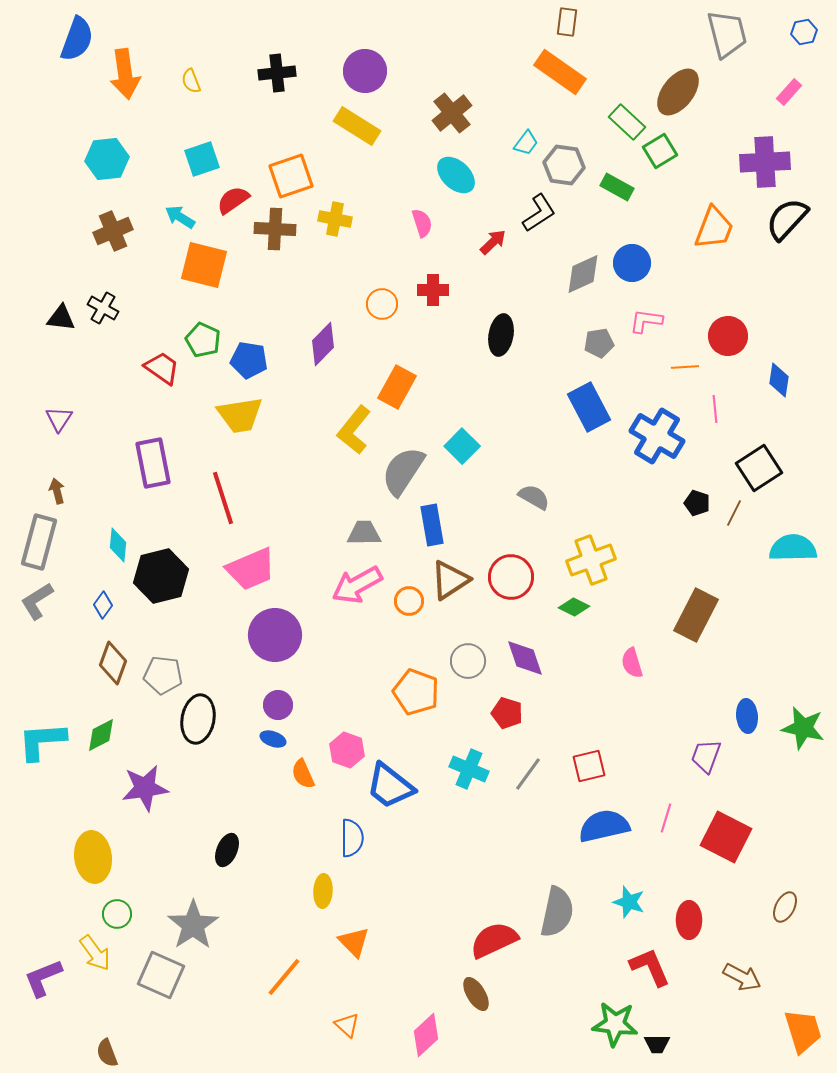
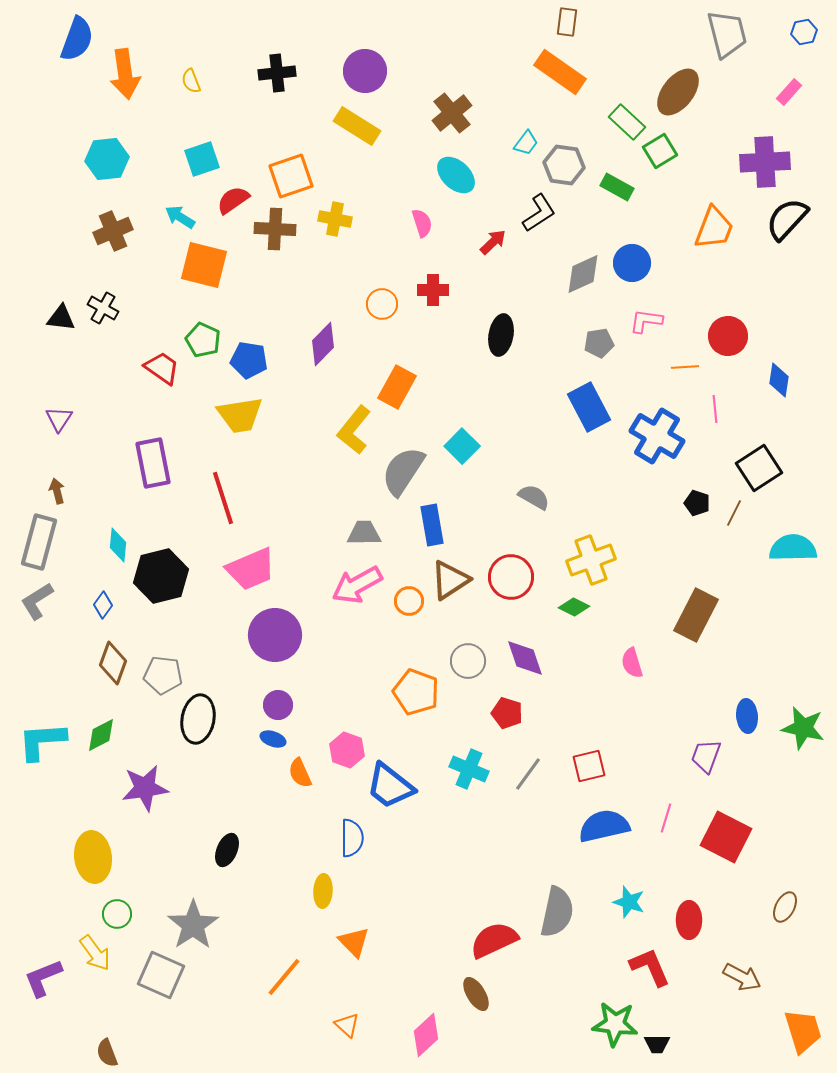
orange semicircle at (303, 774): moved 3 px left, 1 px up
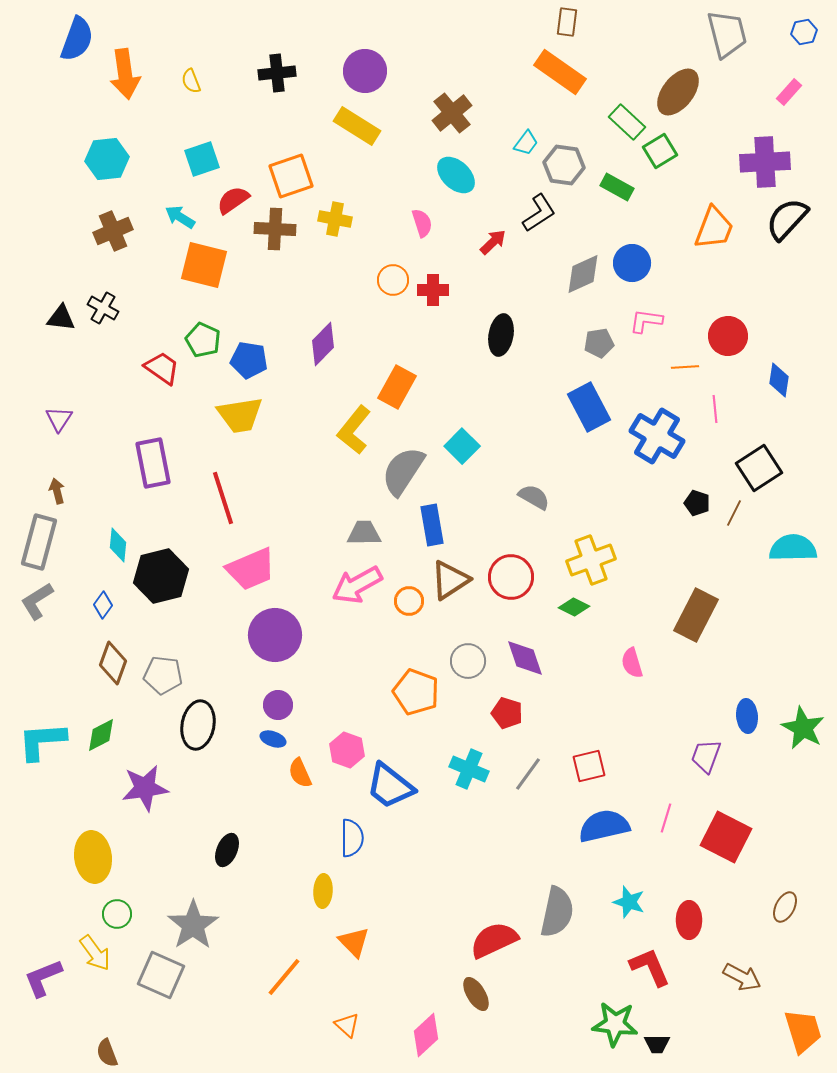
orange circle at (382, 304): moved 11 px right, 24 px up
black ellipse at (198, 719): moved 6 px down
green star at (803, 728): rotated 15 degrees clockwise
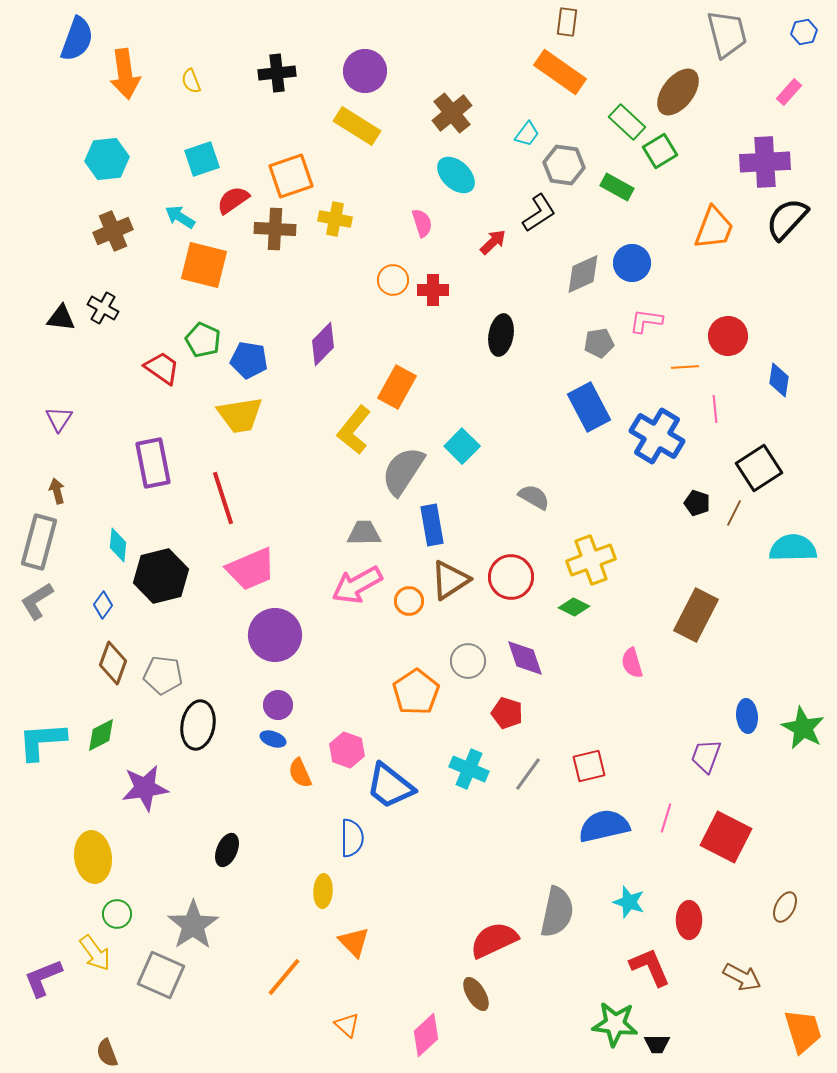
cyan trapezoid at (526, 143): moved 1 px right, 9 px up
orange pentagon at (416, 692): rotated 18 degrees clockwise
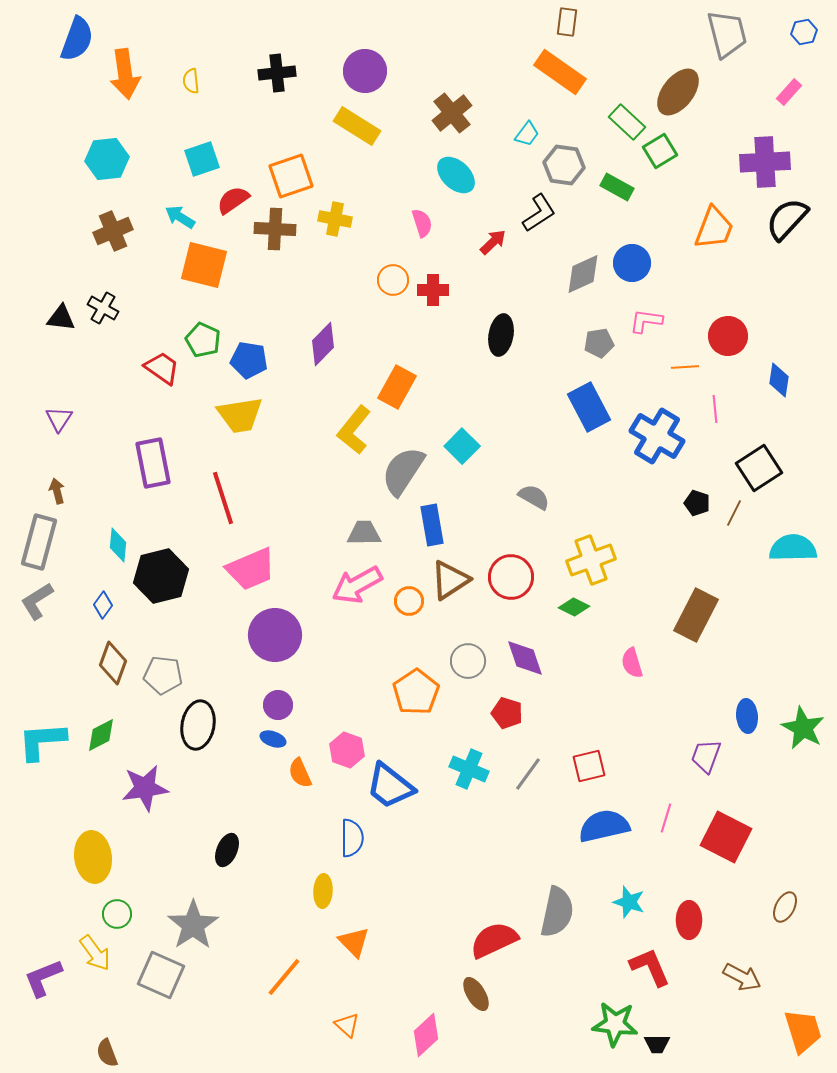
yellow semicircle at (191, 81): rotated 15 degrees clockwise
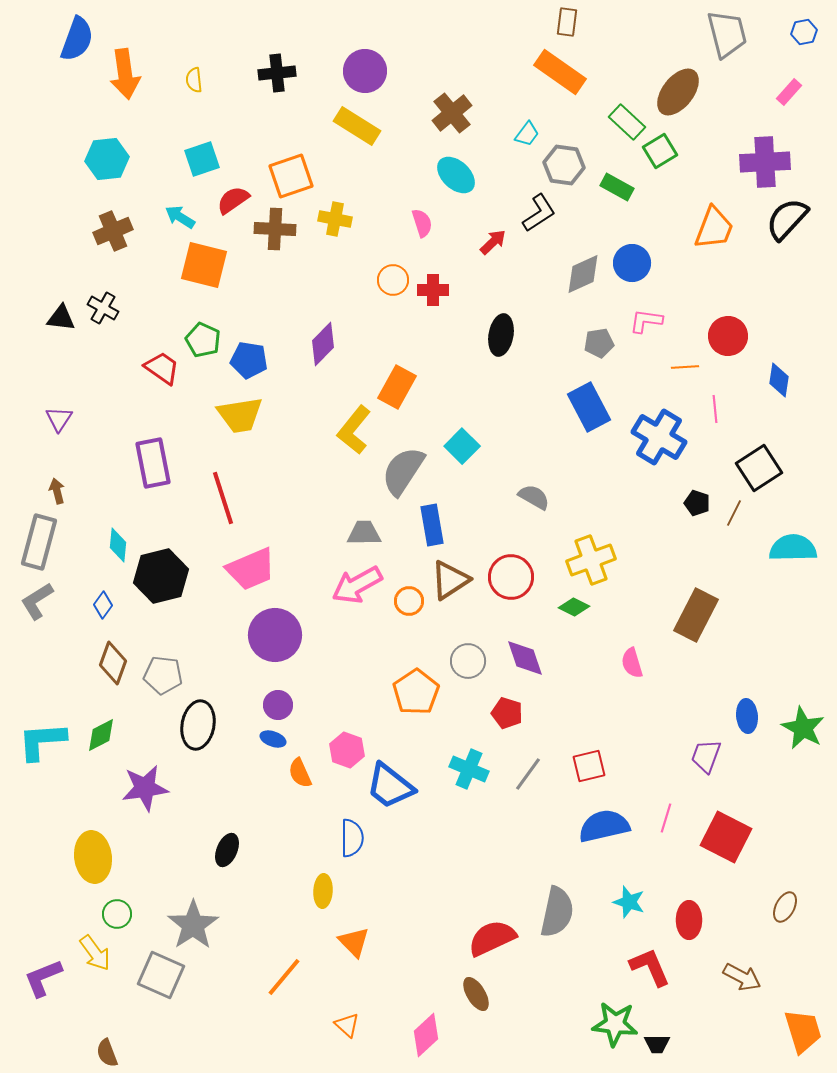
yellow semicircle at (191, 81): moved 3 px right, 1 px up
blue cross at (657, 436): moved 2 px right, 1 px down
red semicircle at (494, 940): moved 2 px left, 2 px up
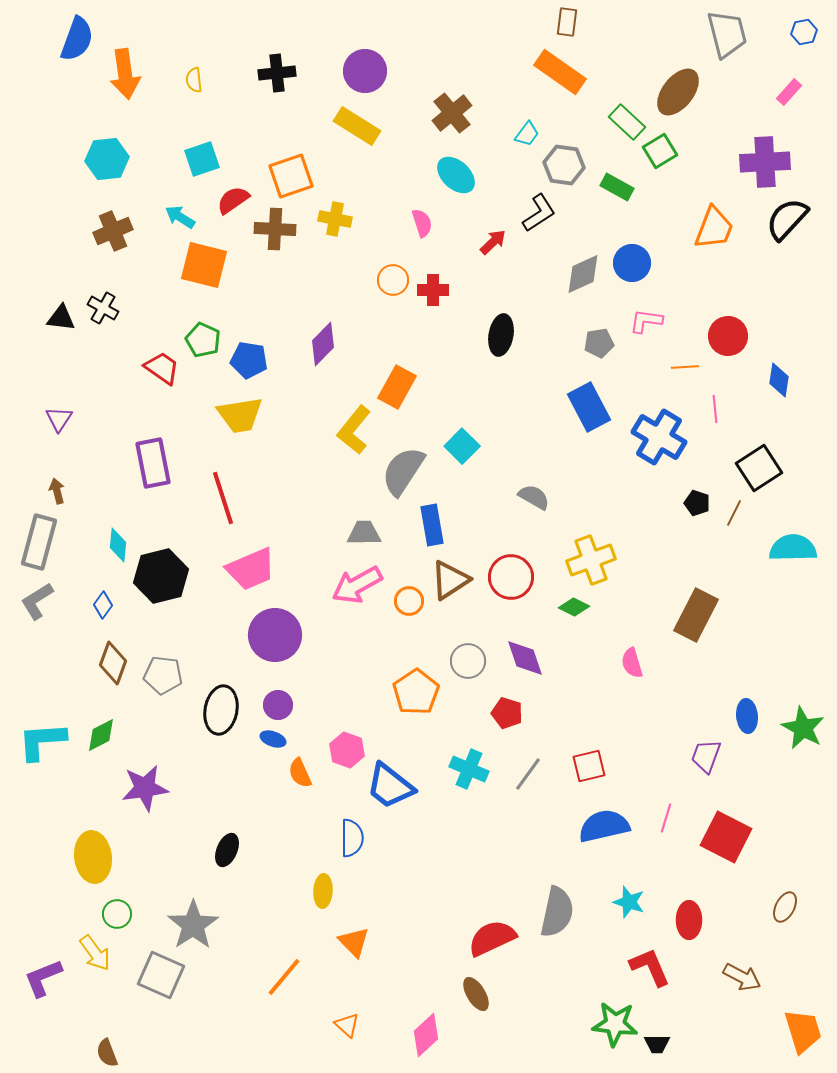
black ellipse at (198, 725): moved 23 px right, 15 px up
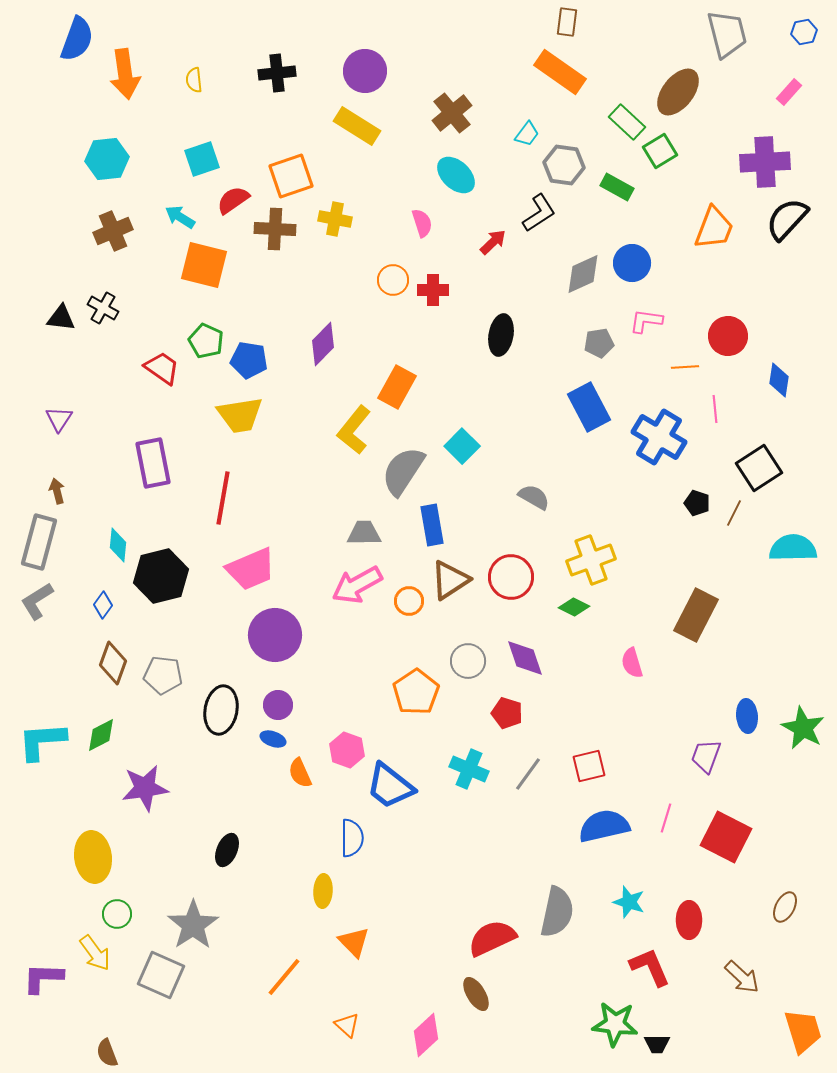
green pentagon at (203, 340): moved 3 px right, 1 px down
red line at (223, 498): rotated 28 degrees clockwise
brown arrow at (742, 977): rotated 15 degrees clockwise
purple L-shape at (43, 978): rotated 24 degrees clockwise
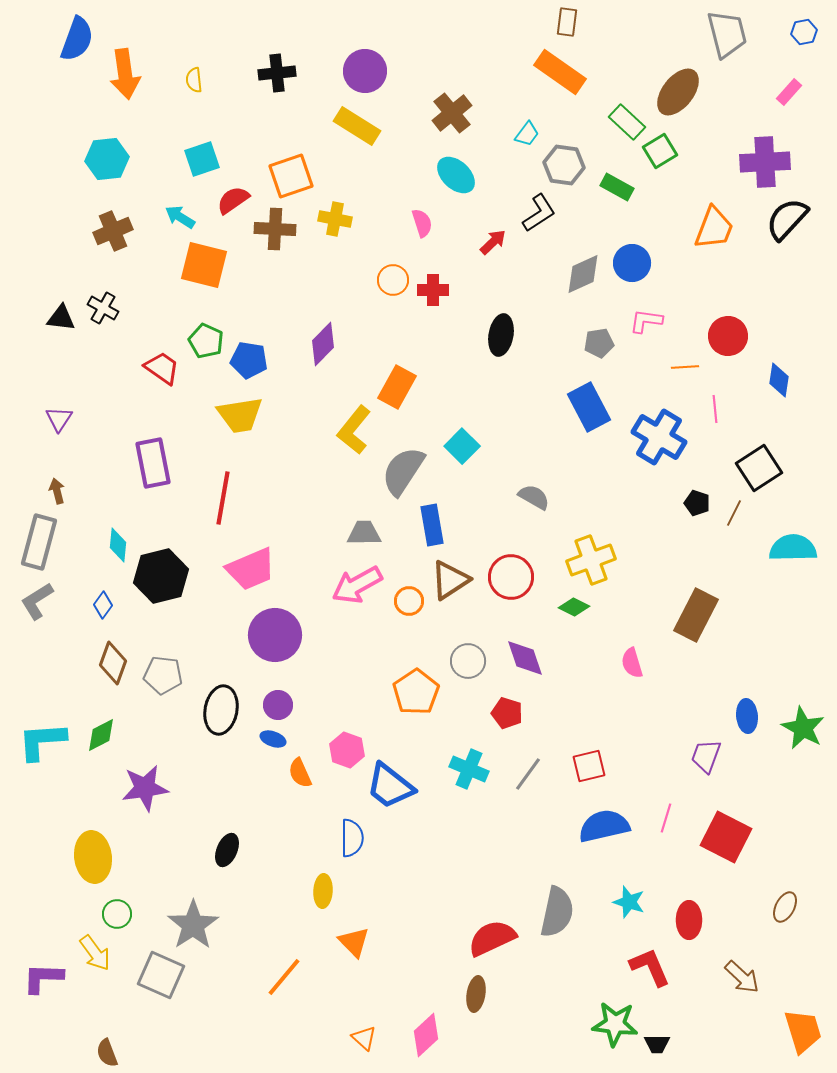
brown ellipse at (476, 994): rotated 40 degrees clockwise
orange triangle at (347, 1025): moved 17 px right, 13 px down
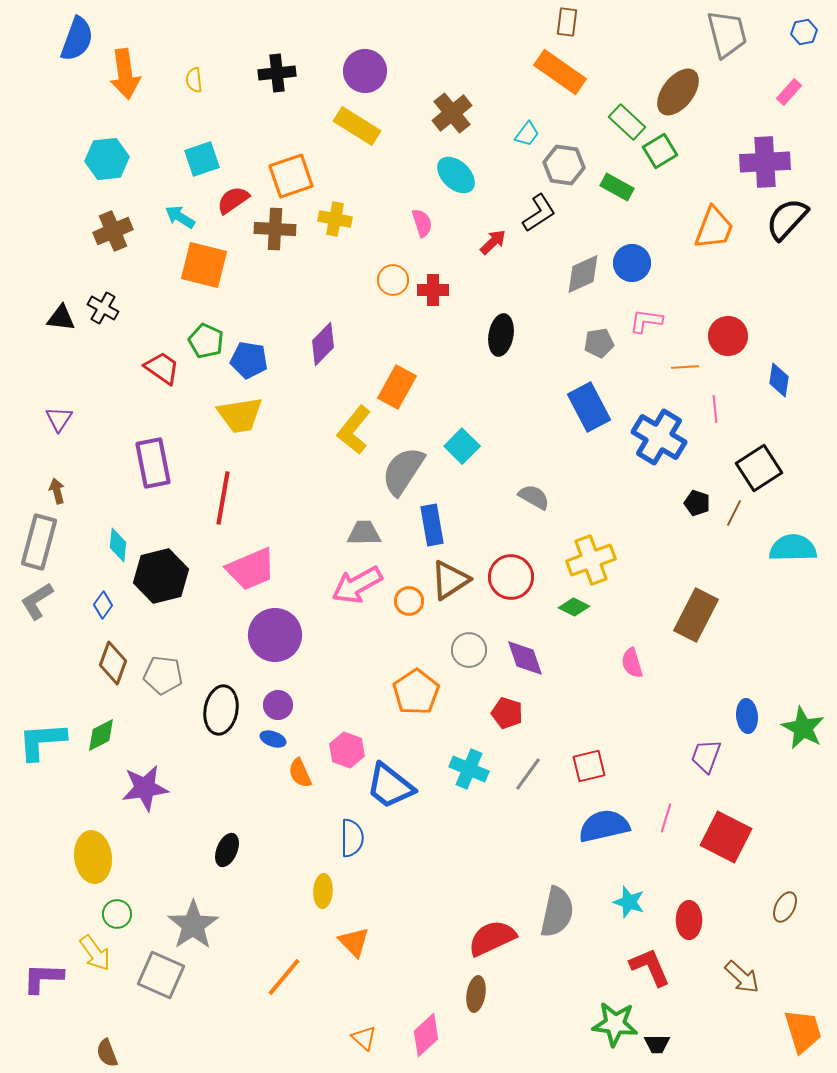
gray circle at (468, 661): moved 1 px right, 11 px up
